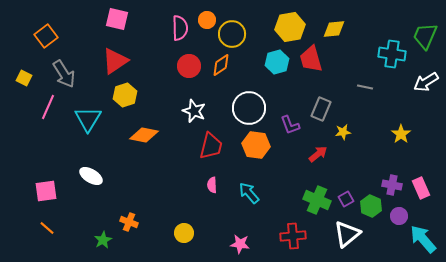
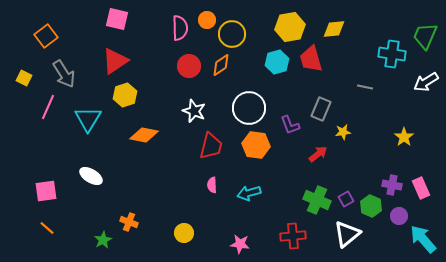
yellow star at (401, 134): moved 3 px right, 3 px down
cyan arrow at (249, 193): rotated 65 degrees counterclockwise
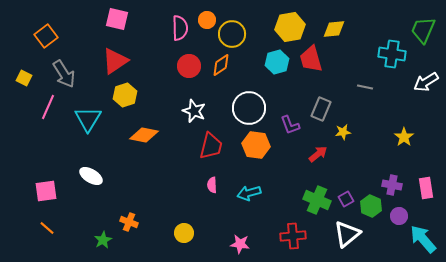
green trapezoid at (425, 36): moved 2 px left, 6 px up
pink rectangle at (421, 188): moved 5 px right; rotated 15 degrees clockwise
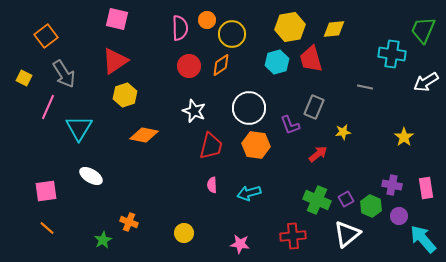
gray rectangle at (321, 109): moved 7 px left, 2 px up
cyan triangle at (88, 119): moved 9 px left, 9 px down
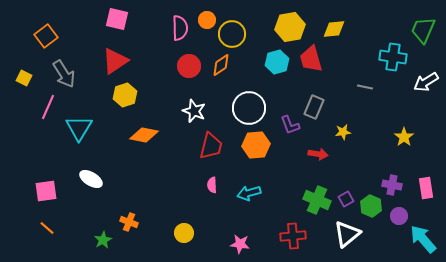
cyan cross at (392, 54): moved 1 px right, 3 px down
orange hexagon at (256, 145): rotated 12 degrees counterclockwise
red arrow at (318, 154): rotated 48 degrees clockwise
white ellipse at (91, 176): moved 3 px down
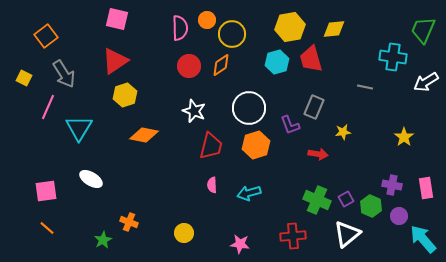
orange hexagon at (256, 145): rotated 12 degrees counterclockwise
